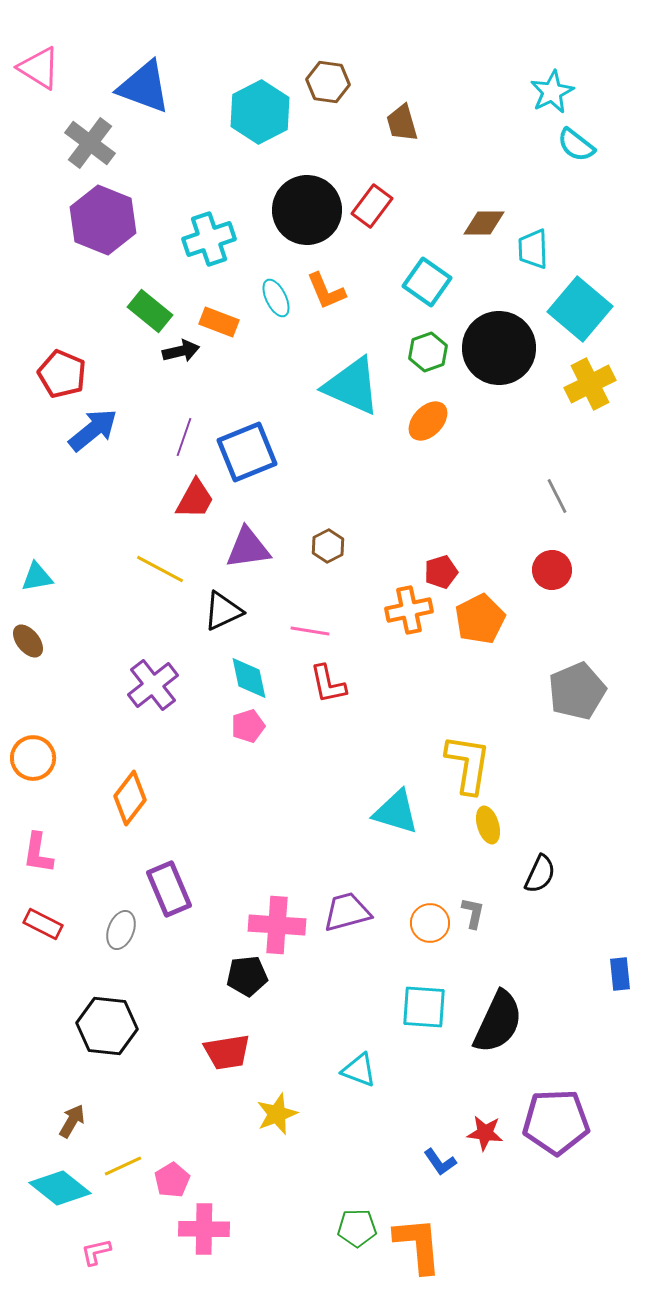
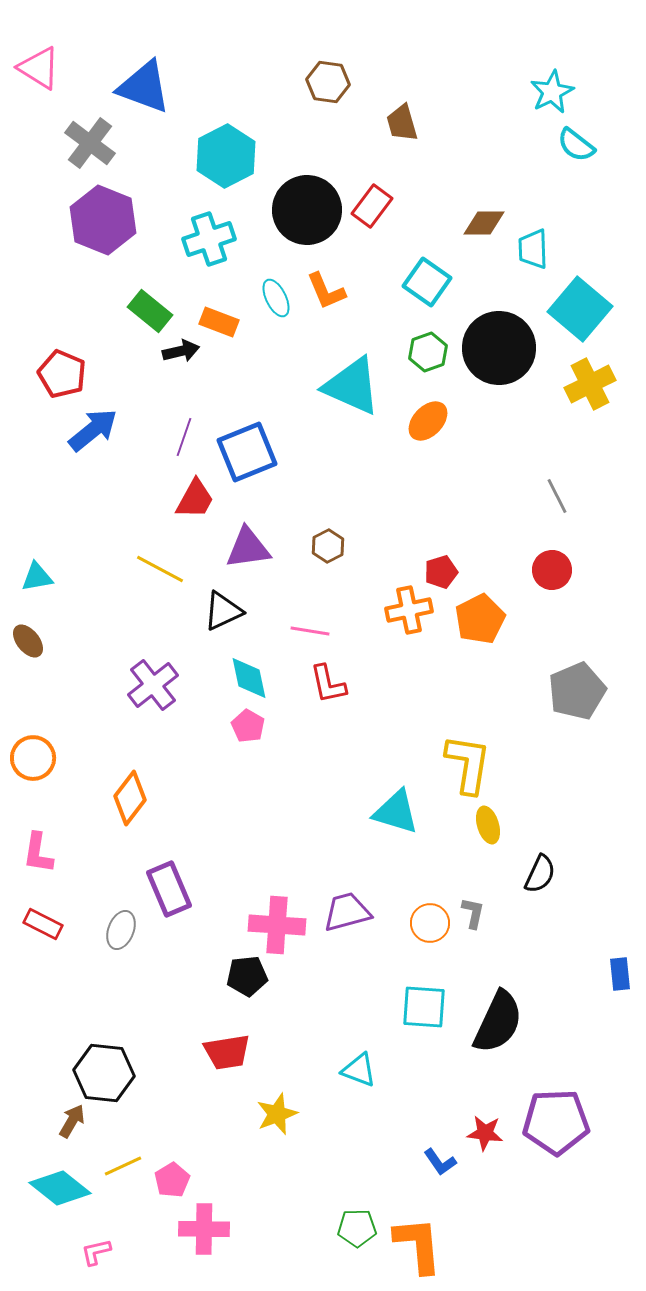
cyan hexagon at (260, 112): moved 34 px left, 44 px down
pink pentagon at (248, 726): rotated 24 degrees counterclockwise
black hexagon at (107, 1026): moved 3 px left, 47 px down
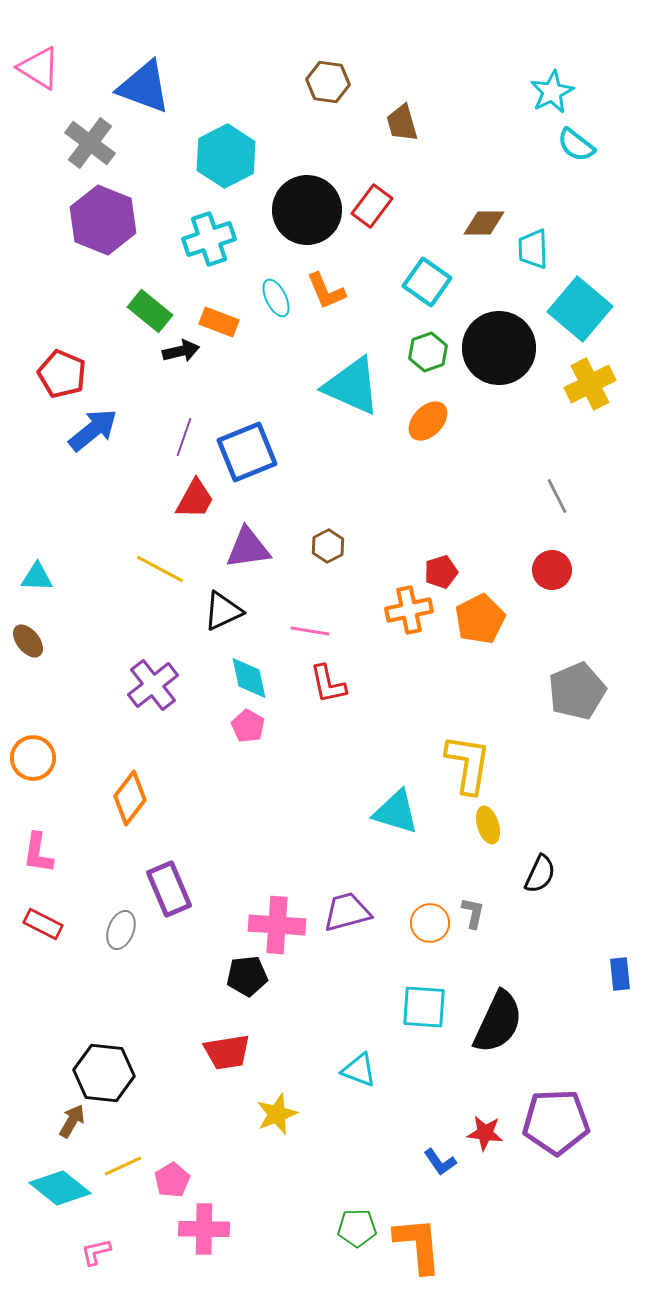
cyan triangle at (37, 577): rotated 12 degrees clockwise
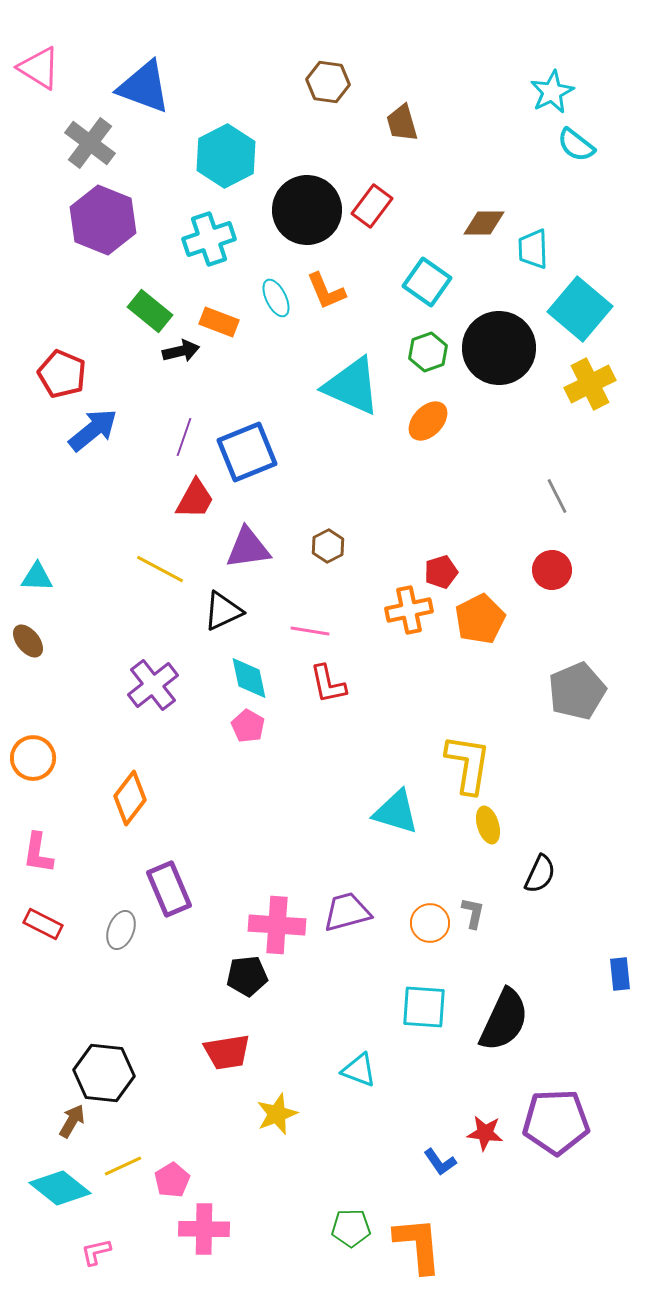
black semicircle at (498, 1022): moved 6 px right, 2 px up
green pentagon at (357, 1228): moved 6 px left
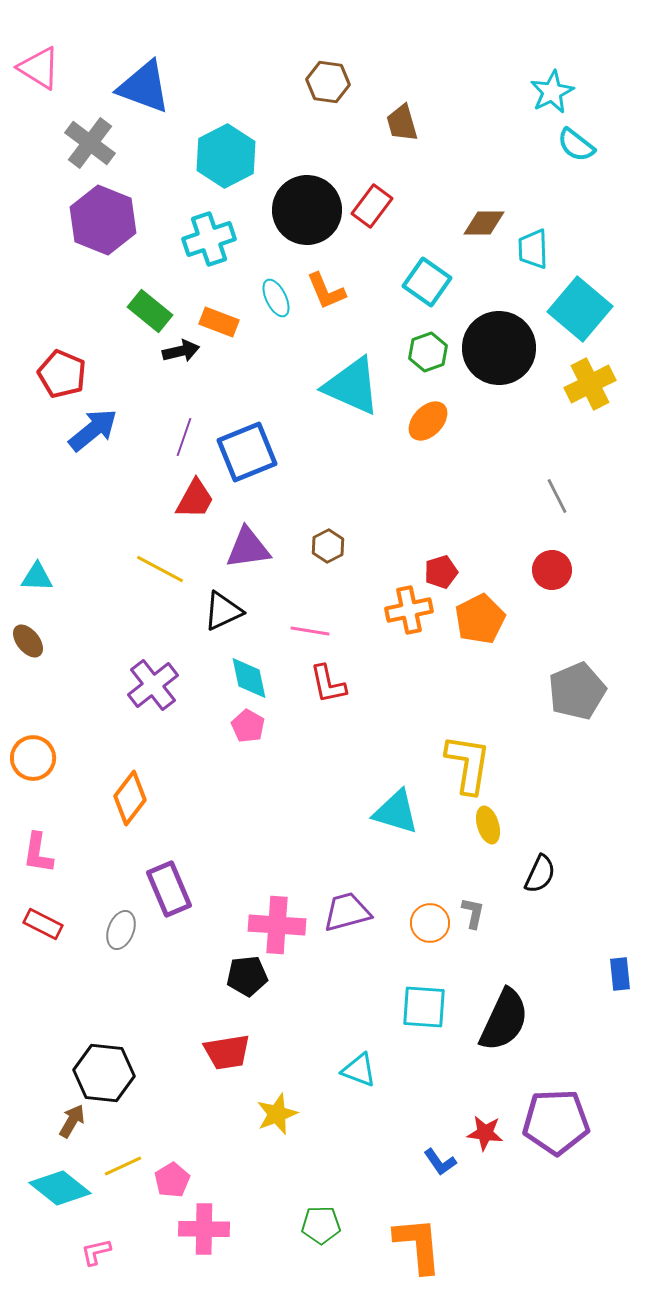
green pentagon at (351, 1228): moved 30 px left, 3 px up
